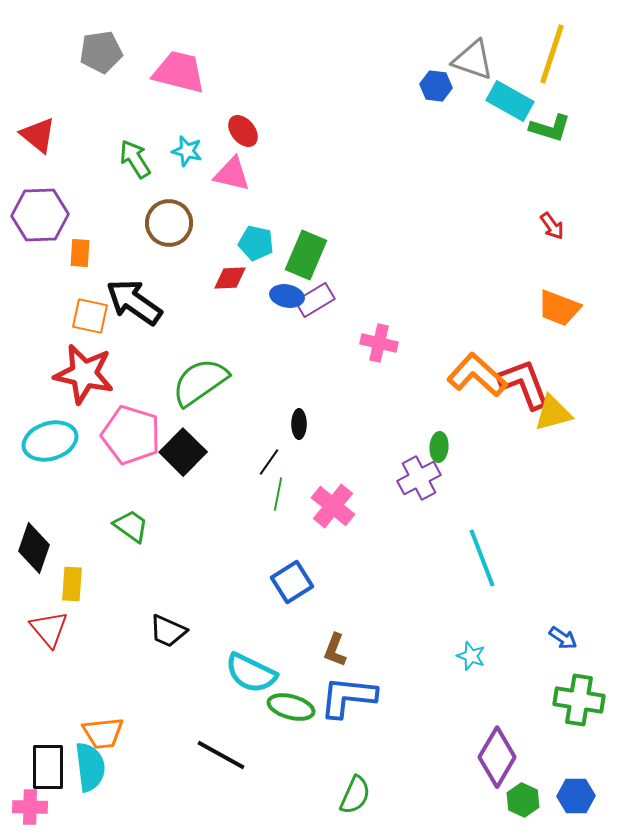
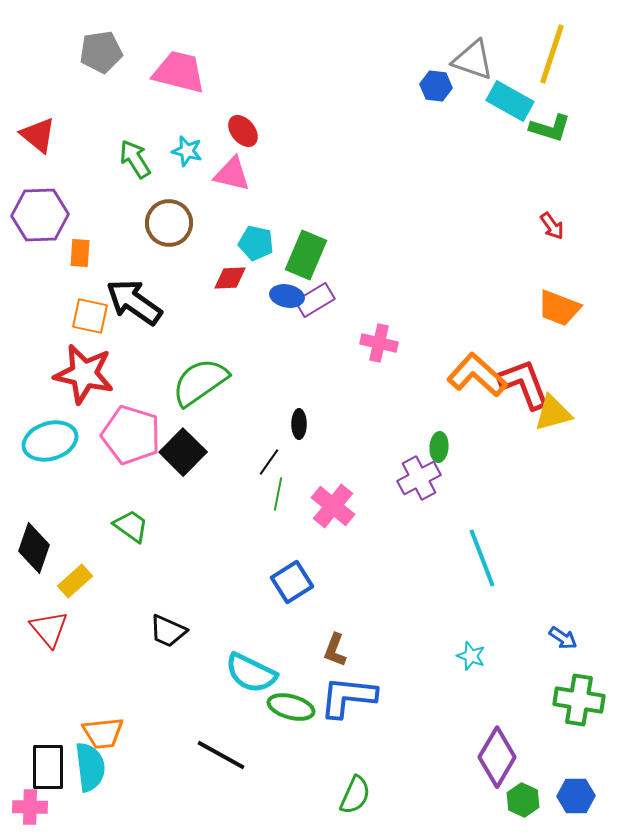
yellow rectangle at (72, 584): moved 3 px right, 3 px up; rotated 44 degrees clockwise
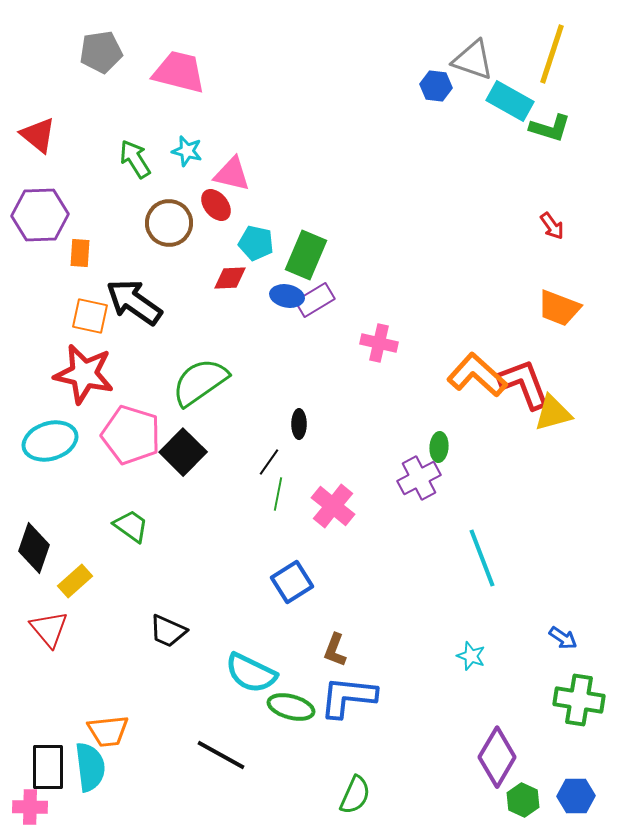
red ellipse at (243, 131): moved 27 px left, 74 px down
orange trapezoid at (103, 733): moved 5 px right, 2 px up
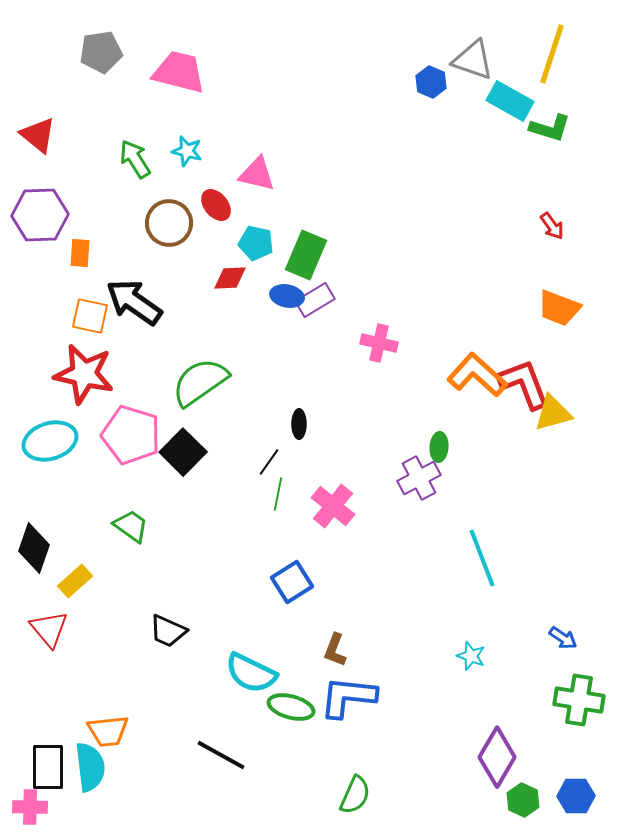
blue hexagon at (436, 86): moved 5 px left, 4 px up; rotated 16 degrees clockwise
pink triangle at (232, 174): moved 25 px right
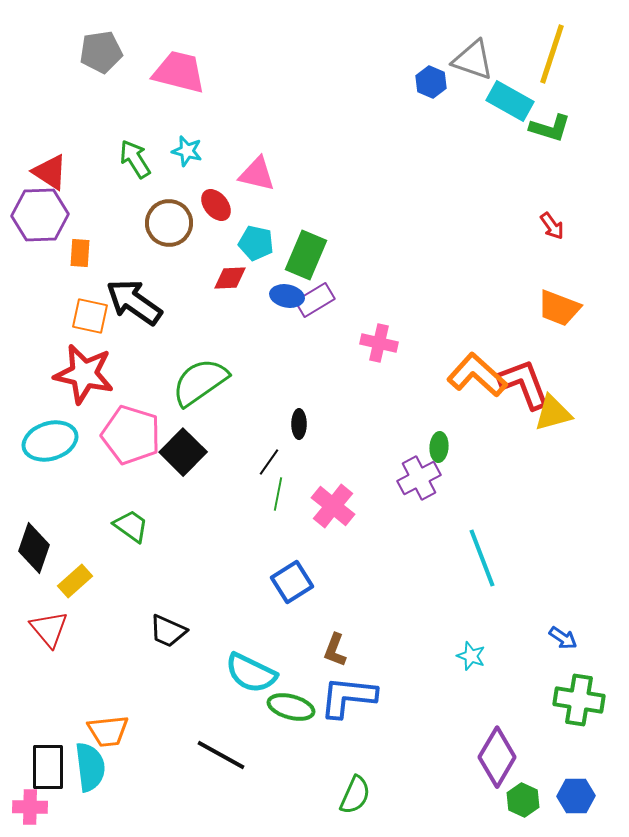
red triangle at (38, 135): moved 12 px right, 37 px down; rotated 6 degrees counterclockwise
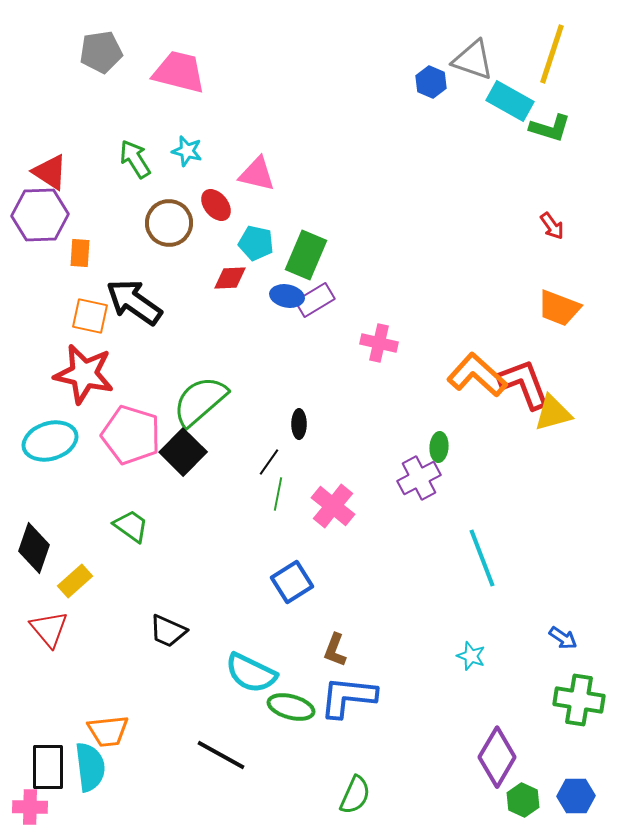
green semicircle at (200, 382): moved 19 px down; rotated 6 degrees counterclockwise
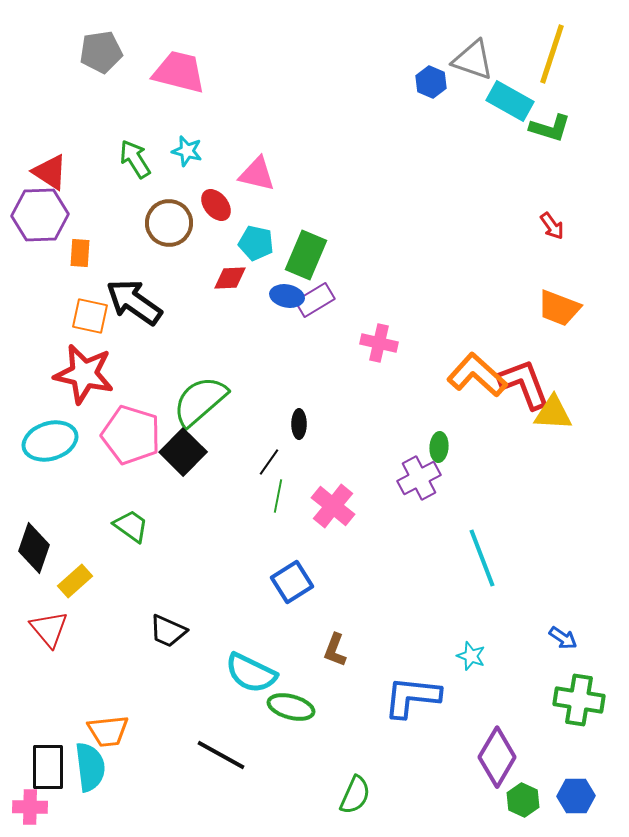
yellow triangle at (553, 413): rotated 18 degrees clockwise
green line at (278, 494): moved 2 px down
blue L-shape at (348, 697): moved 64 px right
